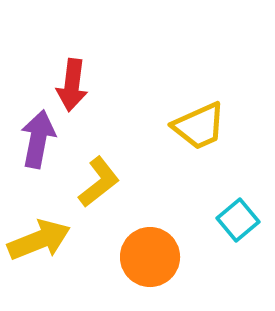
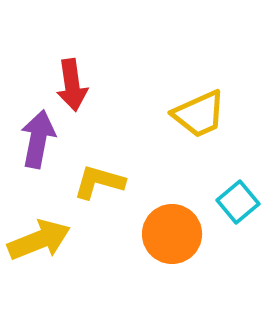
red arrow: rotated 15 degrees counterclockwise
yellow trapezoid: moved 12 px up
yellow L-shape: rotated 126 degrees counterclockwise
cyan square: moved 18 px up
orange circle: moved 22 px right, 23 px up
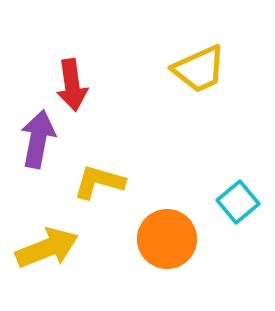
yellow trapezoid: moved 45 px up
orange circle: moved 5 px left, 5 px down
yellow arrow: moved 8 px right, 8 px down
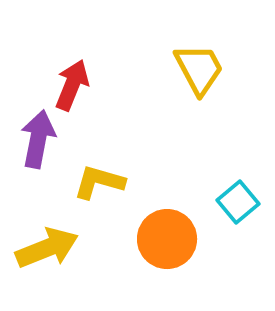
yellow trapezoid: rotated 94 degrees counterclockwise
red arrow: rotated 150 degrees counterclockwise
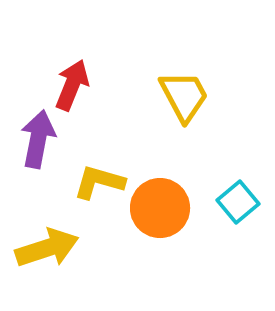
yellow trapezoid: moved 15 px left, 27 px down
orange circle: moved 7 px left, 31 px up
yellow arrow: rotated 4 degrees clockwise
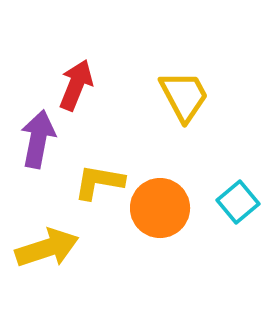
red arrow: moved 4 px right
yellow L-shape: rotated 6 degrees counterclockwise
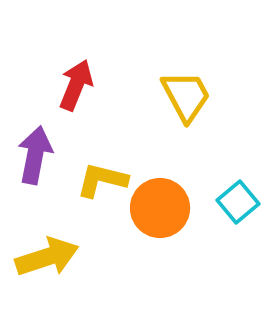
yellow trapezoid: moved 2 px right
purple arrow: moved 3 px left, 16 px down
yellow L-shape: moved 3 px right, 2 px up; rotated 4 degrees clockwise
yellow arrow: moved 9 px down
